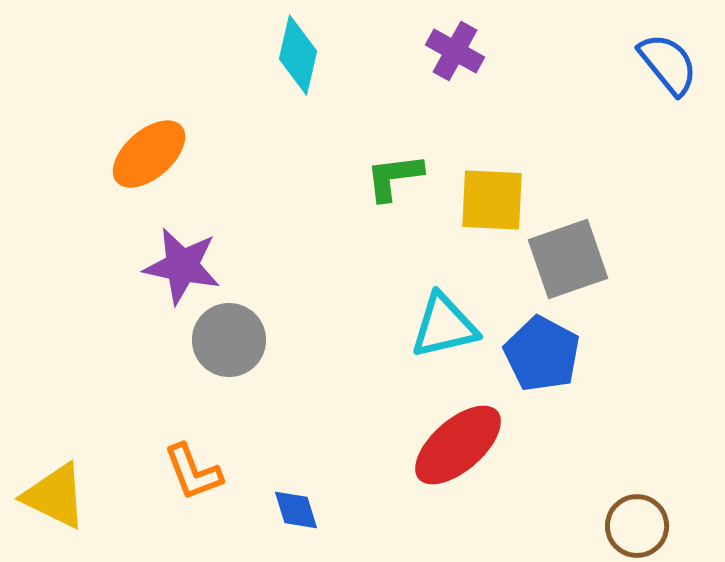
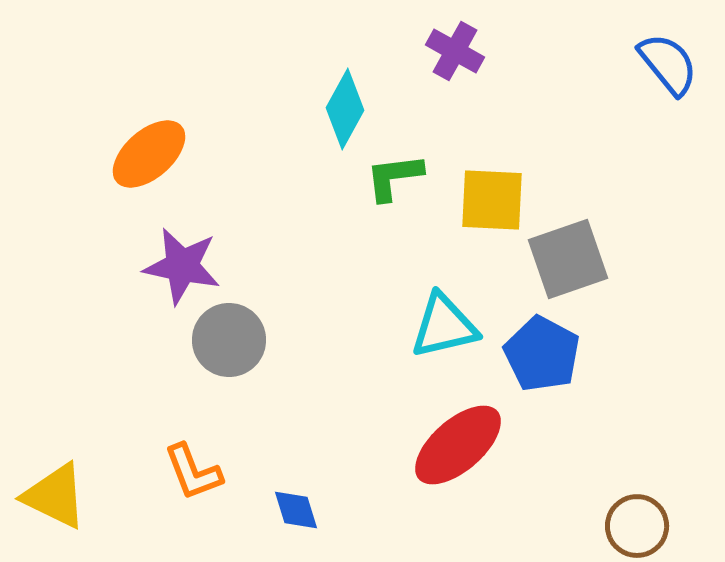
cyan diamond: moved 47 px right, 54 px down; rotated 16 degrees clockwise
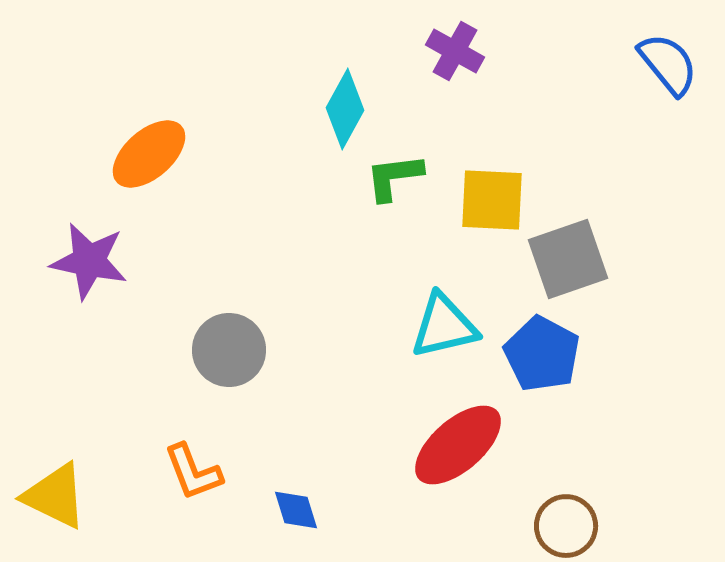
purple star: moved 93 px left, 5 px up
gray circle: moved 10 px down
brown circle: moved 71 px left
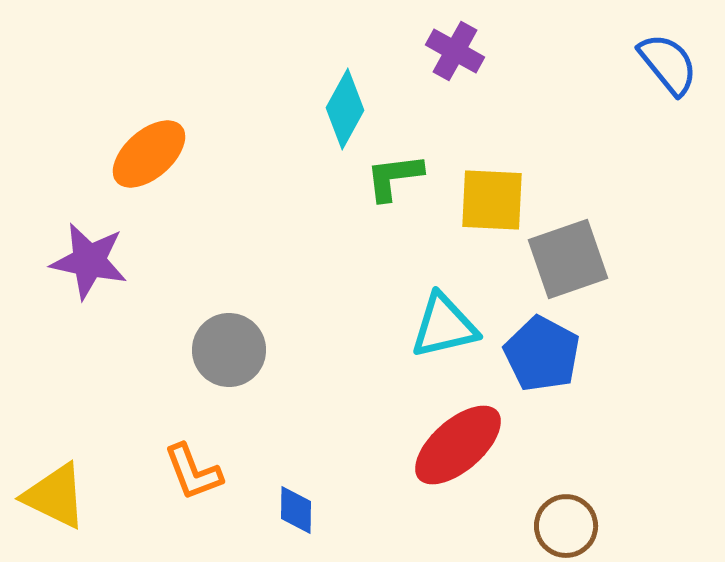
blue diamond: rotated 18 degrees clockwise
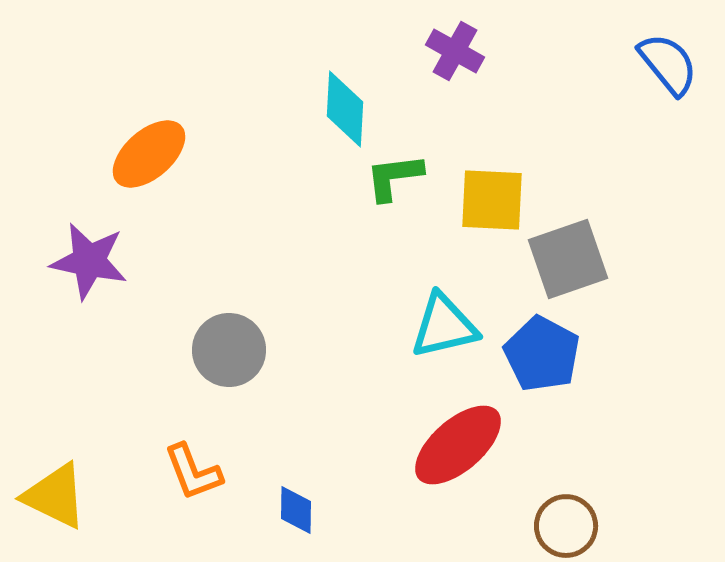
cyan diamond: rotated 26 degrees counterclockwise
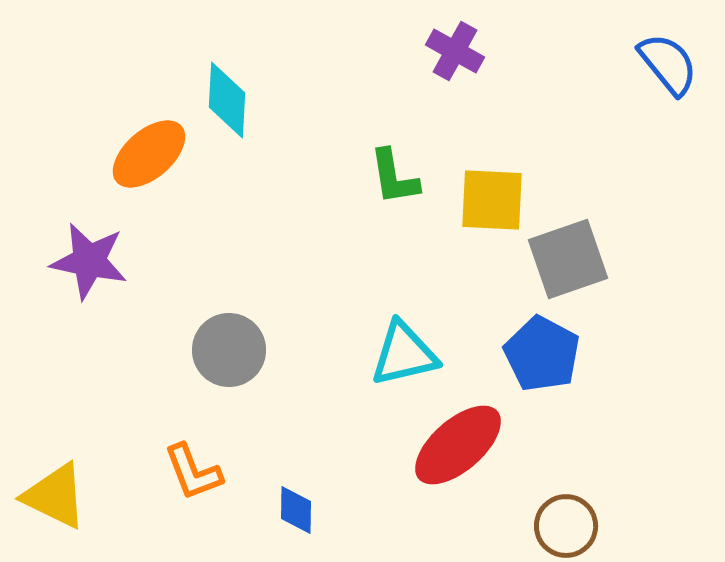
cyan diamond: moved 118 px left, 9 px up
green L-shape: rotated 92 degrees counterclockwise
cyan triangle: moved 40 px left, 28 px down
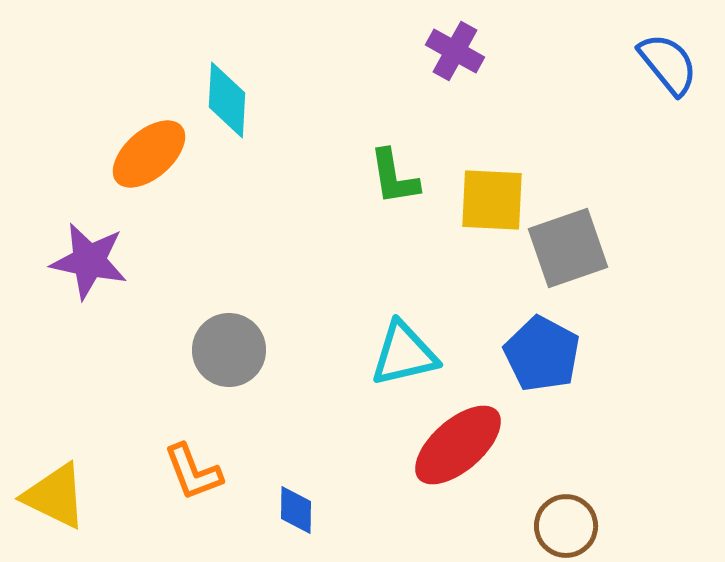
gray square: moved 11 px up
